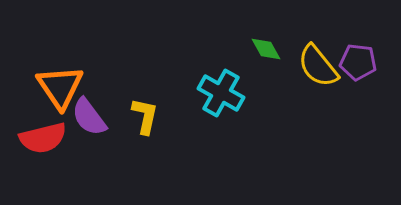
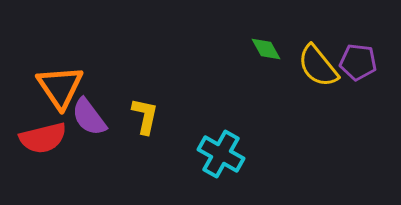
cyan cross: moved 61 px down
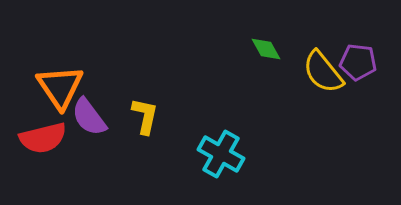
yellow semicircle: moved 5 px right, 6 px down
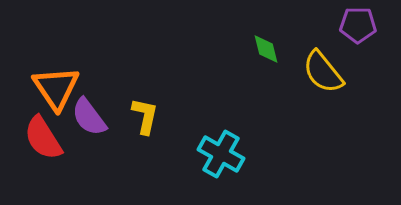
green diamond: rotated 16 degrees clockwise
purple pentagon: moved 37 px up; rotated 6 degrees counterclockwise
orange triangle: moved 4 px left, 1 px down
red semicircle: rotated 72 degrees clockwise
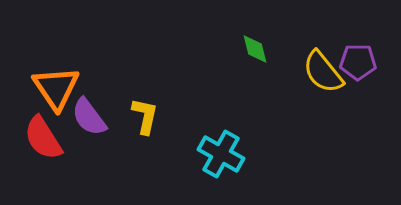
purple pentagon: moved 37 px down
green diamond: moved 11 px left
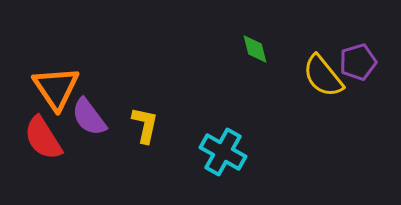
purple pentagon: rotated 18 degrees counterclockwise
yellow semicircle: moved 4 px down
yellow L-shape: moved 9 px down
cyan cross: moved 2 px right, 2 px up
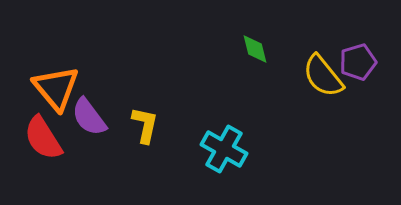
orange triangle: rotated 6 degrees counterclockwise
cyan cross: moved 1 px right, 3 px up
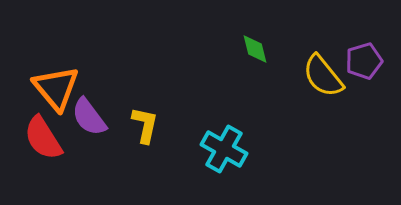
purple pentagon: moved 6 px right, 1 px up
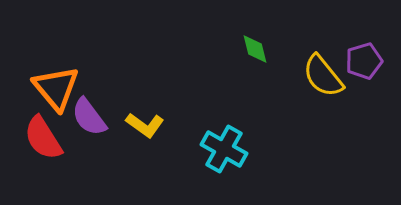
yellow L-shape: rotated 114 degrees clockwise
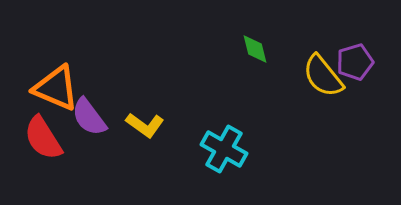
purple pentagon: moved 9 px left, 1 px down
orange triangle: rotated 27 degrees counterclockwise
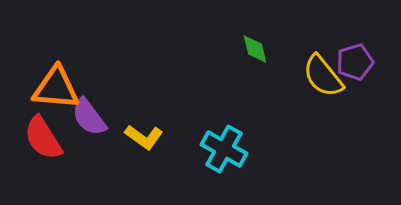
orange triangle: rotated 18 degrees counterclockwise
yellow L-shape: moved 1 px left, 12 px down
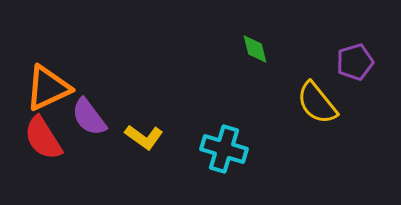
yellow semicircle: moved 6 px left, 27 px down
orange triangle: moved 8 px left; rotated 30 degrees counterclockwise
cyan cross: rotated 12 degrees counterclockwise
